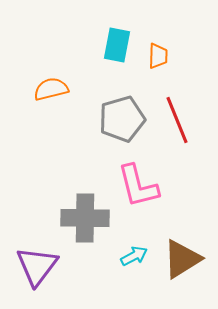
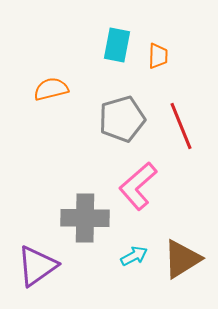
red line: moved 4 px right, 6 px down
pink L-shape: rotated 63 degrees clockwise
purple triangle: rotated 18 degrees clockwise
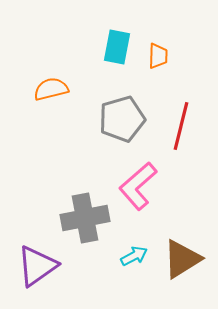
cyan rectangle: moved 2 px down
red line: rotated 36 degrees clockwise
gray cross: rotated 12 degrees counterclockwise
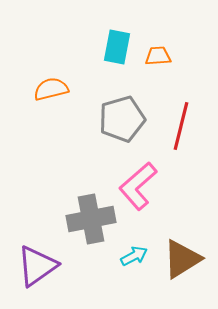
orange trapezoid: rotated 96 degrees counterclockwise
gray cross: moved 6 px right, 1 px down
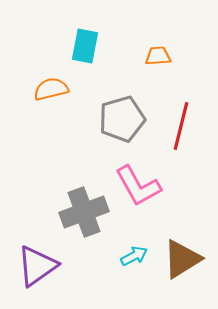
cyan rectangle: moved 32 px left, 1 px up
pink L-shape: rotated 78 degrees counterclockwise
gray cross: moved 7 px left, 7 px up; rotated 9 degrees counterclockwise
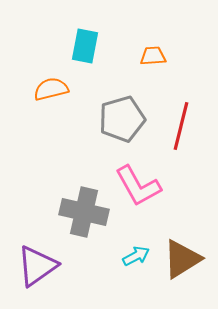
orange trapezoid: moved 5 px left
gray cross: rotated 33 degrees clockwise
cyan arrow: moved 2 px right
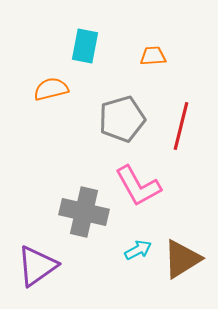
cyan arrow: moved 2 px right, 6 px up
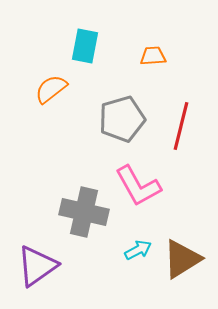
orange semicircle: rotated 24 degrees counterclockwise
